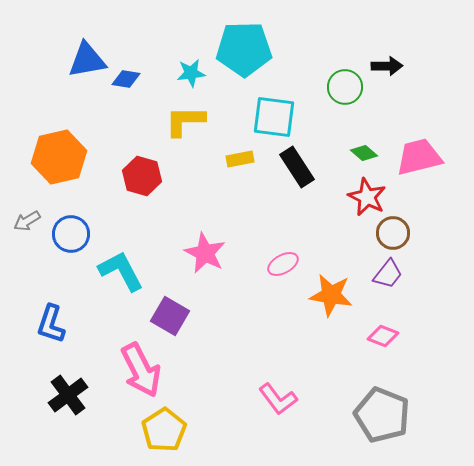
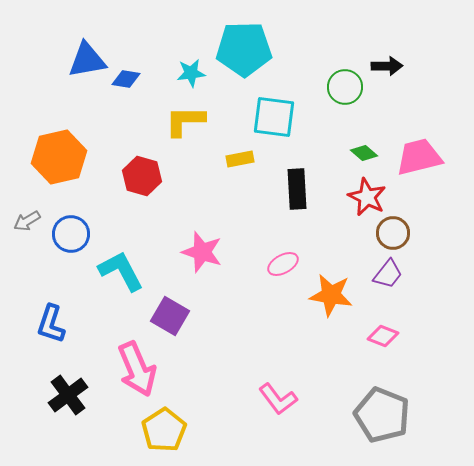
black rectangle: moved 22 px down; rotated 30 degrees clockwise
pink star: moved 3 px left, 1 px up; rotated 9 degrees counterclockwise
pink arrow: moved 4 px left, 1 px up; rotated 4 degrees clockwise
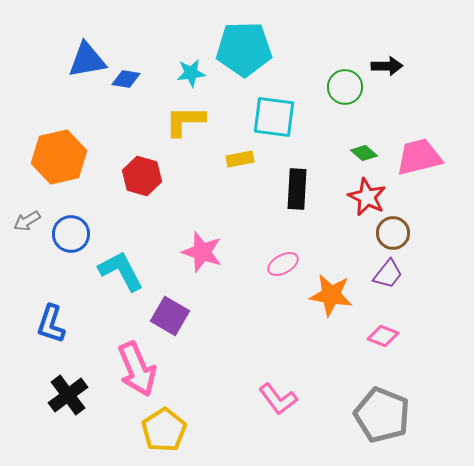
black rectangle: rotated 6 degrees clockwise
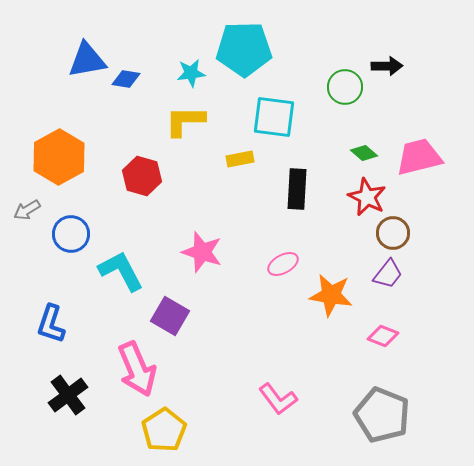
orange hexagon: rotated 16 degrees counterclockwise
gray arrow: moved 11 px up
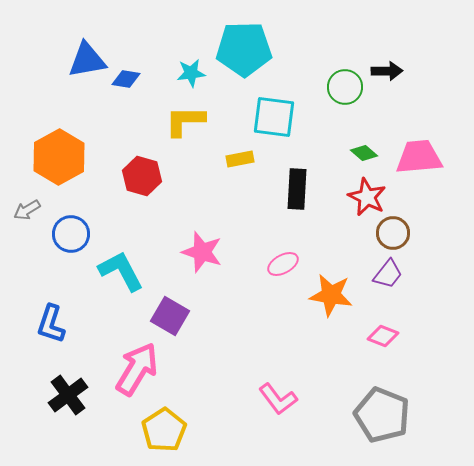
black arrow: moved 5 px down
pink trapezoid: rotated 9 degrees clockwise
pink arrow: rotated 126 degrees counterclockwise
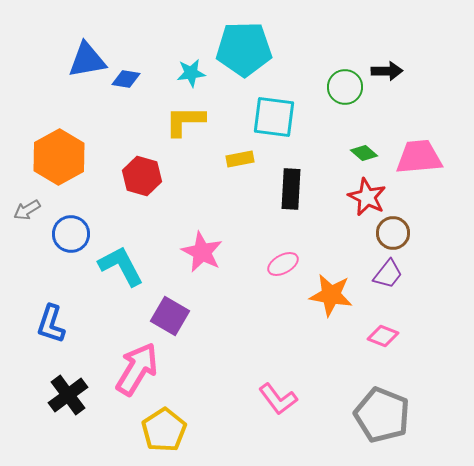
black rectangle: moved 6 px left
pink star: rotated 9 degrees clockwise
cyan L-shape: moved 5 px up
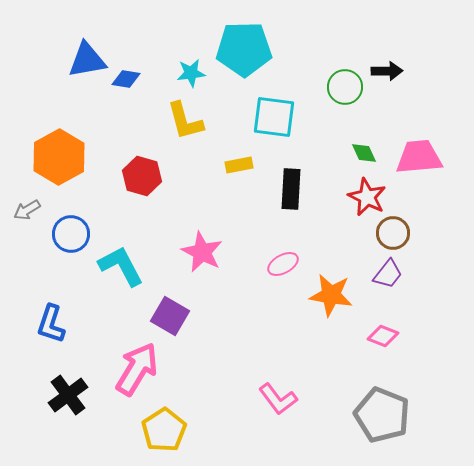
yellow L-shape: rotated 105 degrees counterclockwise
green diamond: rotated 24 degrees clockwise
yellow rectangle: moved 1 px left, 6 px down
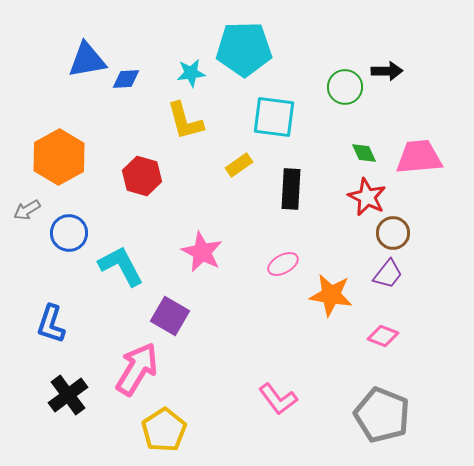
blue diamond: rotated 12 degrees counterclockwise
yellow rectangle: rotated 24 degrees counterclockwise
blue circle: moved 2 px left, 1 px up
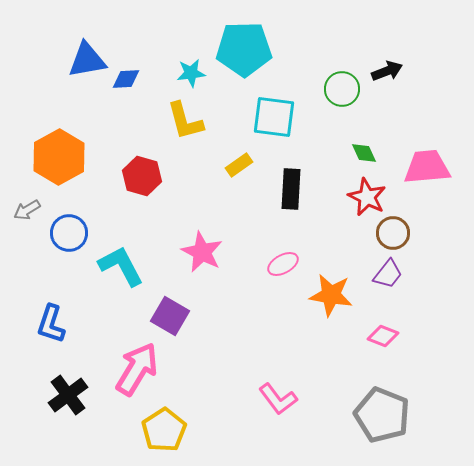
black arrow: rotated 20 degrees counterclockwise
green circle: moved 3 px left, 2 px down
pink trapezoid: moved 8 px right, 10 px down
